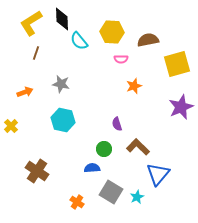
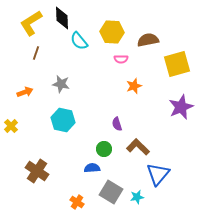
black diamond: moved 1 px up
cyan star: rotated 16 degrees clockwise
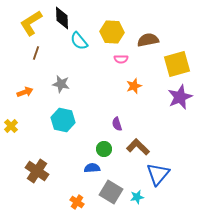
purple star: moved 1 px left, 10 px up
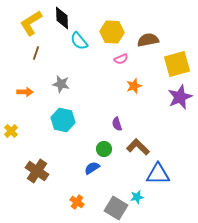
pink semicircle: rotated 24 degrees counterclockwise
orange arrow: rotated 21 degrees clockwise
yellow cross: moved 5 px down
blue semicircle: rotated 28 degrees counterclockwise
blue triangle: rotated 50 degrees clockwise
gray square: moved 5 px right, 16 px down
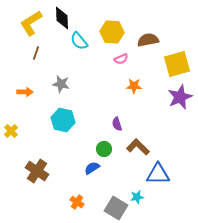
orange star: rotated 21 degrees clockwise
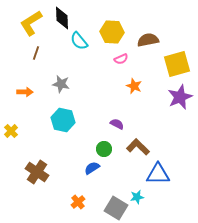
orange star: rotated 21 degrees clockwise
purple semicircle: rotated 136 degrees clockwise
brown cross: moved 1 px down
orange cross: moved 1 px right; rotated 16 degrees clockwise
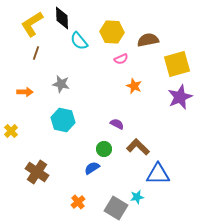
yellow L-shape: moved 1 px right, 1 px down
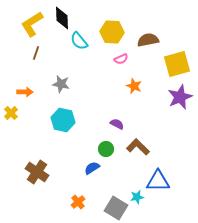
yellow cross: moved 18 px up
green circle: moved 2 px right
blue triangle: moved 7 px down
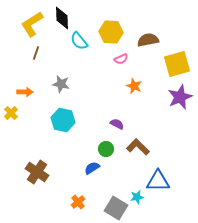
yellow hexagon: moved 1 px left
